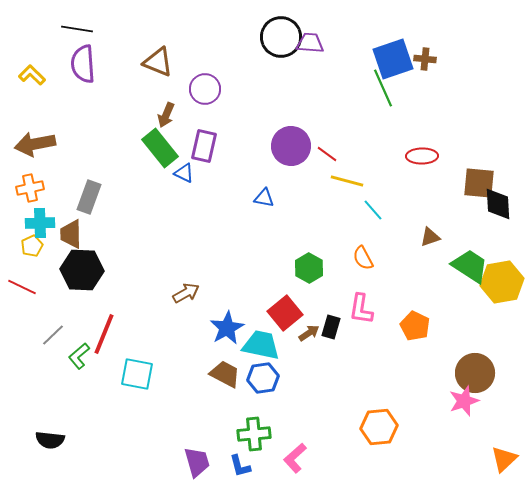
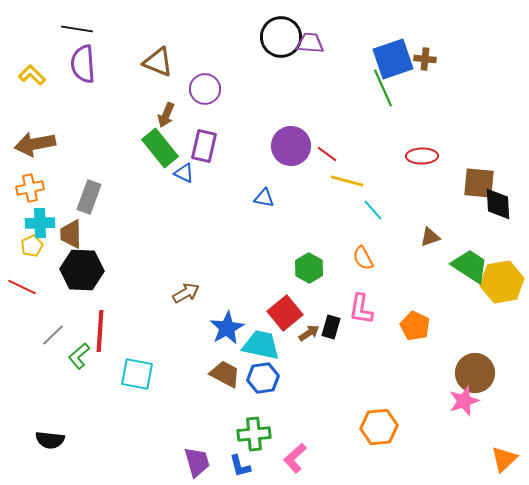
red line at (104, 334): moved 4 px left, 3 px up; rotated 18 degrees counterclockwise
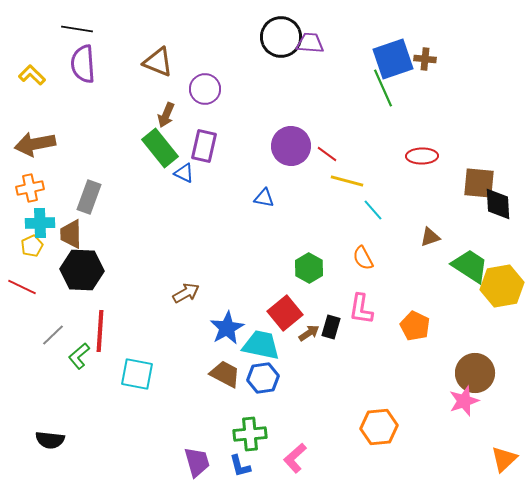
yellow hexagon at (502, 282): moved 4 px down
green cross at (254, 434): moved 4 px left
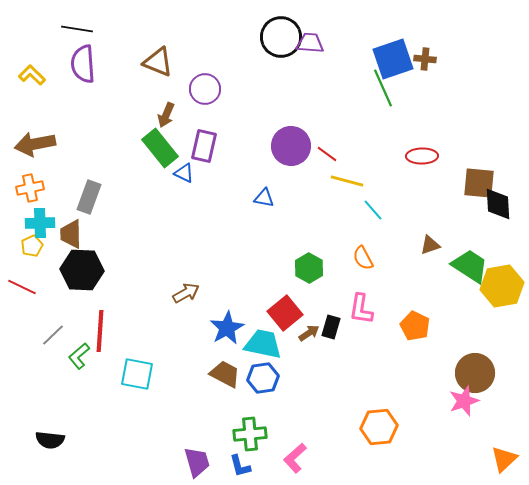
brown triangle at (430, 237): moved 8 px down
cyan trapezoid at (261, 345): moved 2 px right, 1 px up
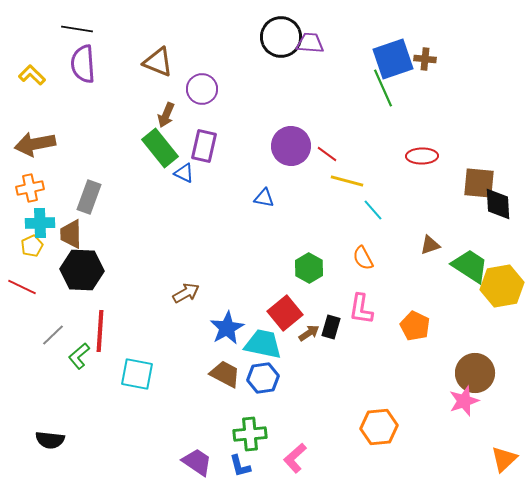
purple circle at (205, 89): moved 3 px left
purple trapezoid at (197, 462): rotated 40 degrees counterclockwise
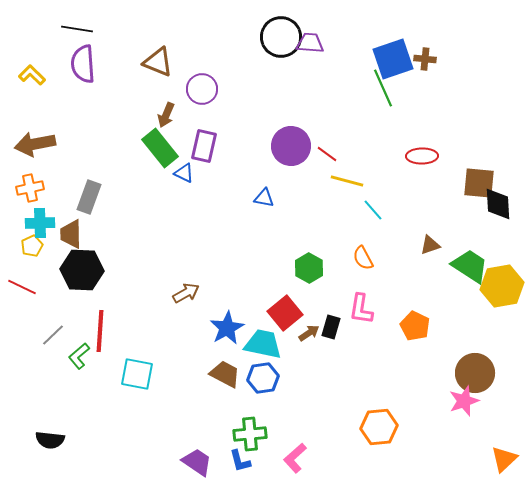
blue L-shape at (240, 466): moved 5 px up
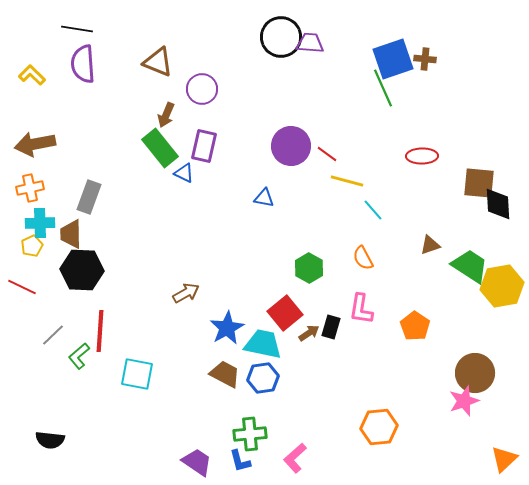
orange pentagon at (415, 326): rotated 8 degrees clockwise
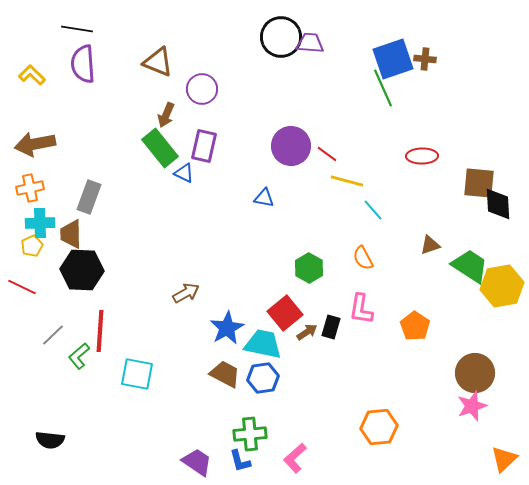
brown arrow at (309, 333): moved 2 px left, 1 px up
pink star at (464, 401): moved 8 px right, 5 px down
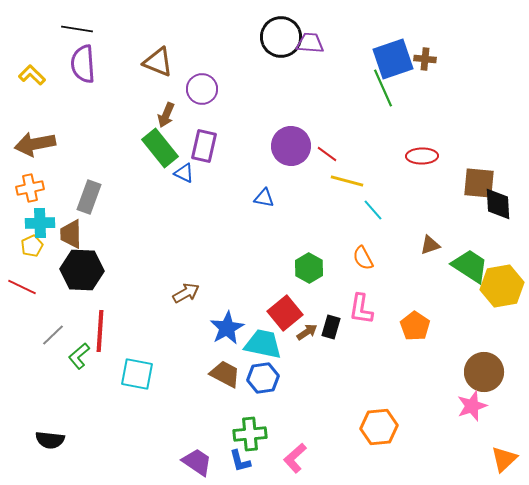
brown circle at (475, 373): moved 9 px right, 1 px up
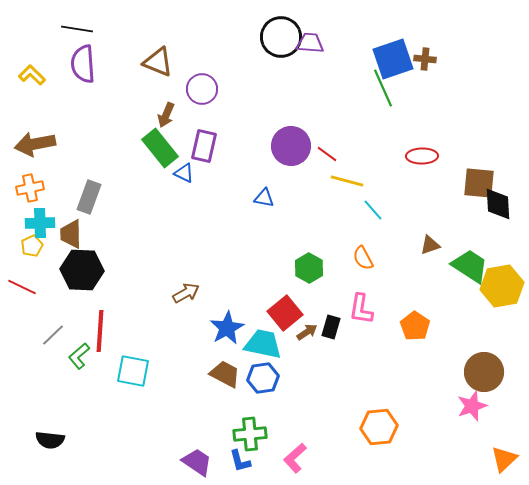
cyan square at (137, 374): moved 4 px left, 3 px up
